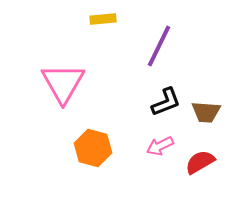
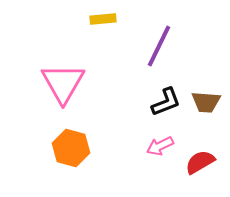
brown trapezoid: moved 10 px up
orange hexagon: moved 22 px left
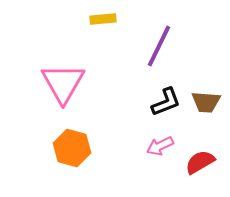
orange hexagon: moved 1 px right
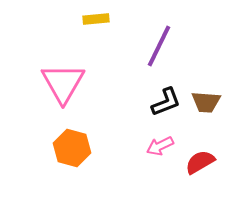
yellow rectangle: moved 7 px left
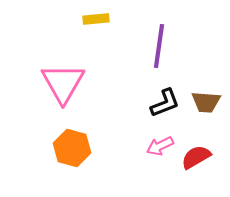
purple line: rotated 18 degrees counterclockwise
black L-shape: moved 1 px left, 1 px down
red semicircle: moved 4 px left, 5 px up
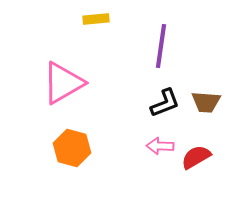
purple line: moved 2 px right
pink triangle: rotated 30 degrees clockwise
pink arrow: rotated 28 degrees clockwise
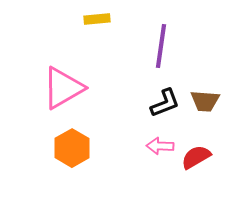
yellow rectangle: moved 1 px right
pink triangle: moved 5 px down
brown trapezoid: moved 1 px left, 1 px up
orange hexagon: rotated 15 degrees clockwise
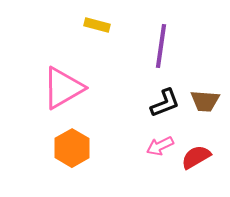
yellow rectangle: moved 6 px down; rotated 20 degrees clockwise
pink arrow: rotated 28 degrees counterclockwise
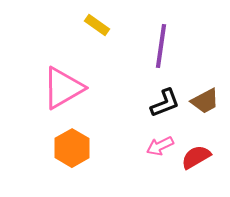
yellow rectangle: rotated 20 degrees clockwise
brown trapezoid: rotated 32 degrees counterclockwise
